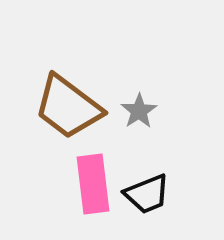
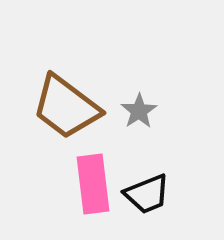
brown trapezoid: moved 2 px left
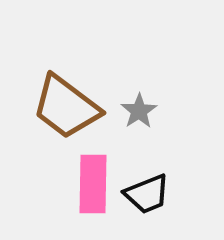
pink rectangle: rotated 8 degrees clockwise
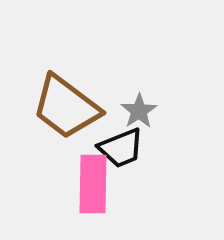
black trapezoid: moved 26 px left, 46 px up
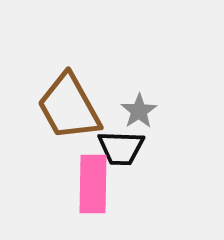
brown trapezoid: moved 3 px right; rotated 24 degrees clockwise
black trapezoid: rotated 24 degrees clockwise
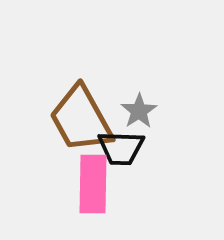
brown trapezoid: moved 12 px right, 12 px down
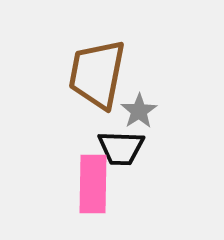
brown trapezoid: moved 16 px right, 45 px up; rotated 40 degrees clockwise
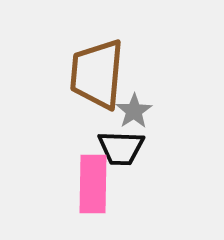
brown trapezoid: rotated 6 degrees counterclockwise
gray star: moved 5 px left
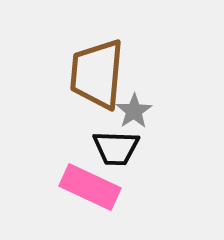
black trapezoid: moved 5 px left
pink rectangle: moved 3 px left, 3 px down; rotated 66 degrees counterclockwise
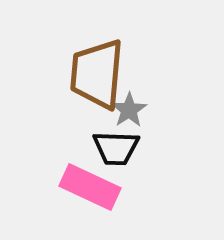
gray star: moved 5 px left, 1 px up
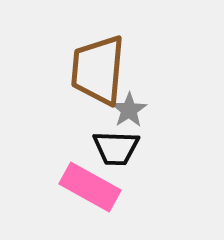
brown trapezoid: moved 1 px right, 4 px up
pink rectangle: rotated 4 degrees clockwise
